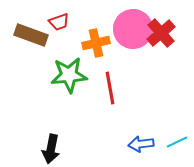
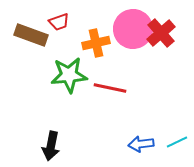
red line: rotated 68 degrees counterclockwise
black arrow: moved 3 px up
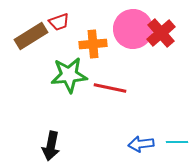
brown rectangle: moved 1 px down; rotated 52 degrees counterclockwise
orange cross: moved 3 px left, 1 px down; rotated 8 degrees clockwise
cyan line: rotated 25 degrees clockwise
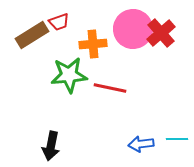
brown rectangle: moved 1 px right, 1 px up
cyan line: moved 3 px up
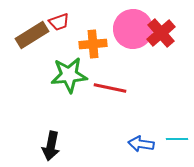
blue arrow: rotated 15 degrees clockwise
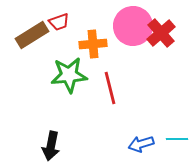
pink circle: moved 3 px up
red line: rotated 64 degrees clockwise
blue arrow: rotated 25 degrees counterclockwise
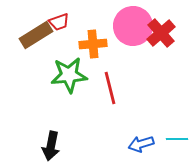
brown rectangle: moved 4 px right
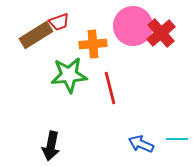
blue arrow: rotated 40 degrees clockwise
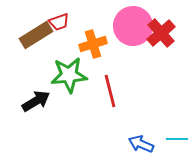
orange cross: rotated 12 degrees counterclockwise
red line: moved 3 px down
black arrow: moved 15 px left, 45 px up; rotated 132 degrees counterclockwise
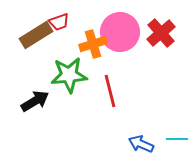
pink circle: moved 13 px left, 6 px down
black arrow: moved 1 px left
